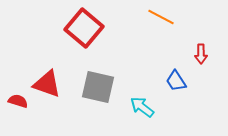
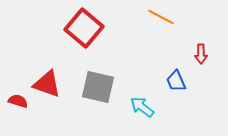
blue trapezoid: rotated 10 degrees clockwise
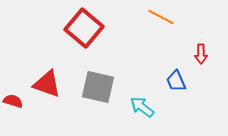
red semicircle: moved 5 px left
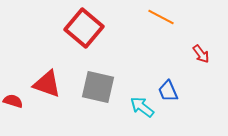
red arrow: rotated 36 degrees counterclockwise
blue trapezoid: moved 8 px left, 10 px down
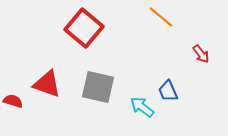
orange line: rotated 12 degrees clockwise
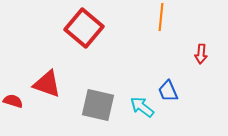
orange line: rotated 56 degrees clockwise
red arrow: rotated 42 degrees clockwise
gray square: moved 18 px down
